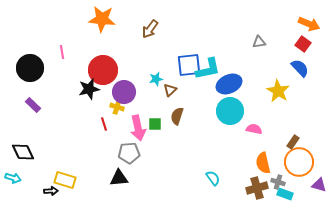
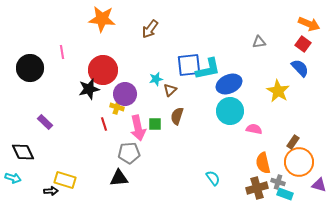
purple circle: moved 1 px right, 2 px down
purple rectangle: moved 12 px right, 17 px down
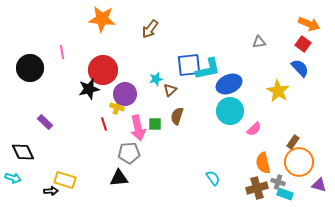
pink semicircle: rotated 126 degrees clockwise
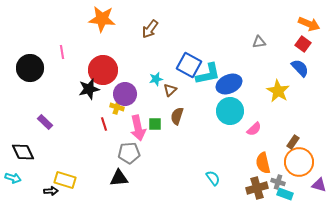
blue square: rotated 35 degrees clockwise
cyan L-shape: moved 5 px down
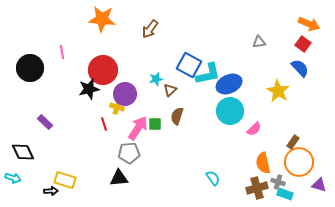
pink arrow: rotated 135 degrees counterclockwise
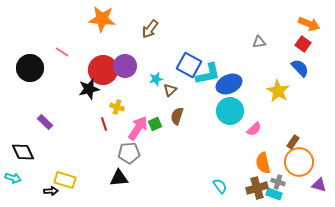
pink line: rotated 48 degrees counterclockwise
purple circle: moved 28 px up
green square: rotated 24 degrees counterclockwise
cyan semicircle: moved 7 px right, 8 px down
cyan rectangle: moved 11 px left
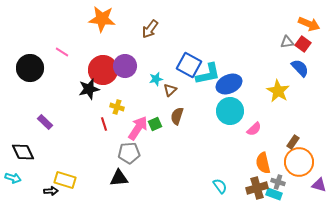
gray triangle: moved 28 px right
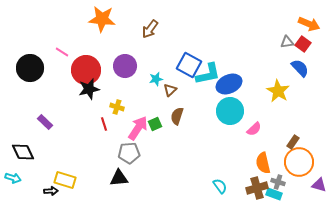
red circle: moved 17 px left
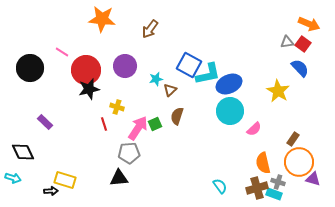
brown rectangle: moved 3 px up
purple triangle: moved 6 px left, 6 px up
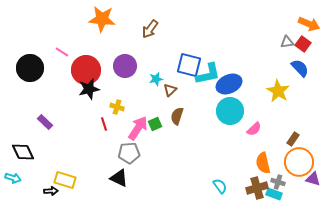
blue square: rotated 15 degrees counterclockwise
black triangle: rotated 30 degrees clockwise
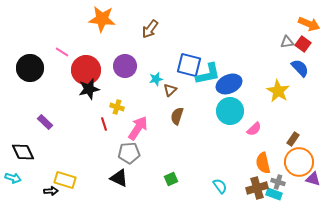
green square: moved 16 px right, 55 px down
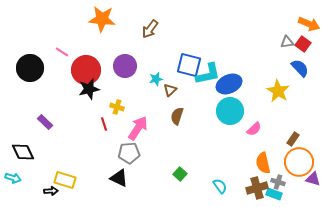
green square: moved 9 px right, 5 px up; rotated 24 degrees counterclockwise
